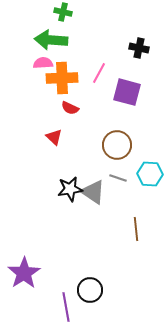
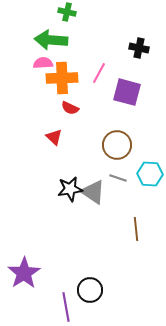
green cross: moved 4 px right
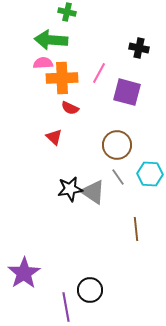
gray line: moved 1 px up; rotated 36 degrees clockwise
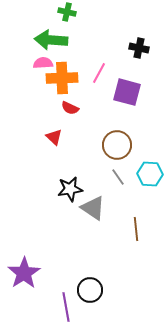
gray triangle: moved 16 px down
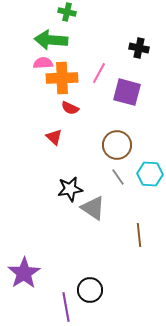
brown line: moved 3 px right, 6 px down
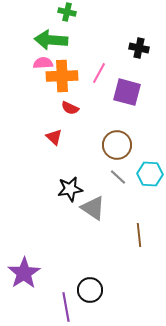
orange cross: moved 2 px up
gray line: rotated 12 degrees counterclockwise
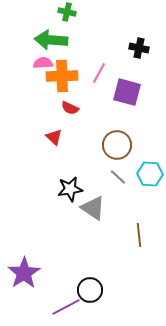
purple line: rotated 72 degrees clockwise
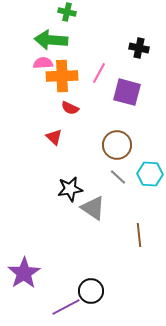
black circle: moved 1 px right, 1 px down
